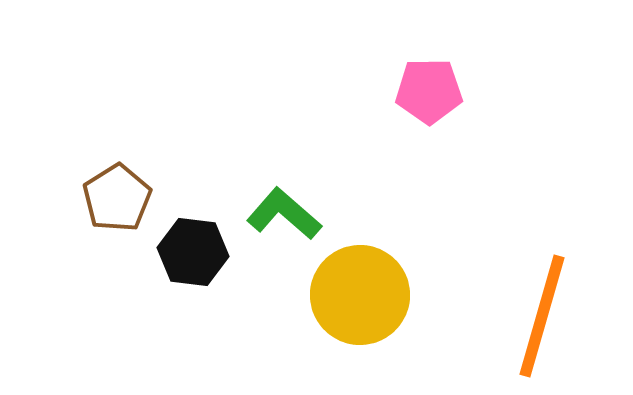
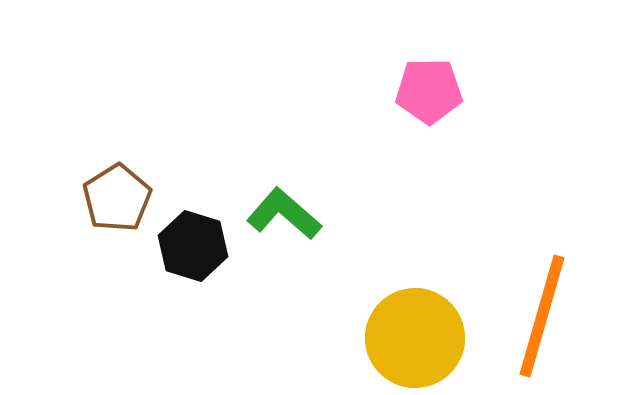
black hexagon: moved 6 px up; rotated 10 degrees clockwise
yellow circle: moved 55 px right, 43 px down
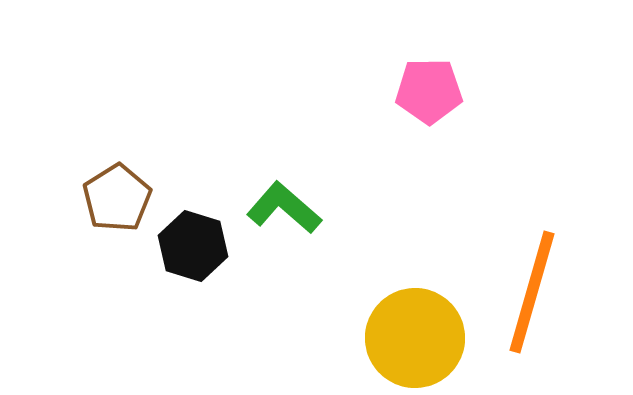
green L-shape: moved 6 px up
orange line: moved 10 px left, 24 px up
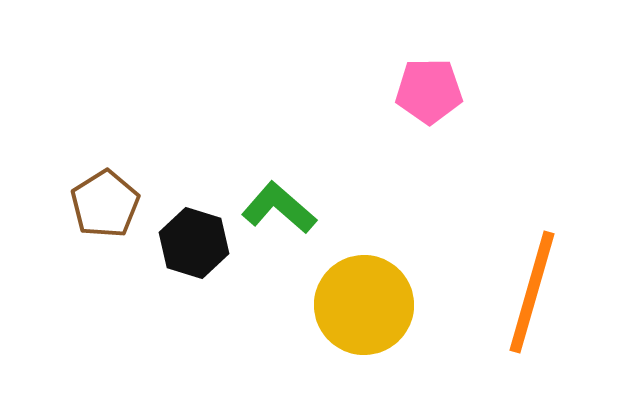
brown pentagon: moved 12 px left, 6 px down
green L-shape: moved 5 px left
black hexagon: moved 1 px right, 3 px up
yellow circle: moved 51 px left, 33 px up
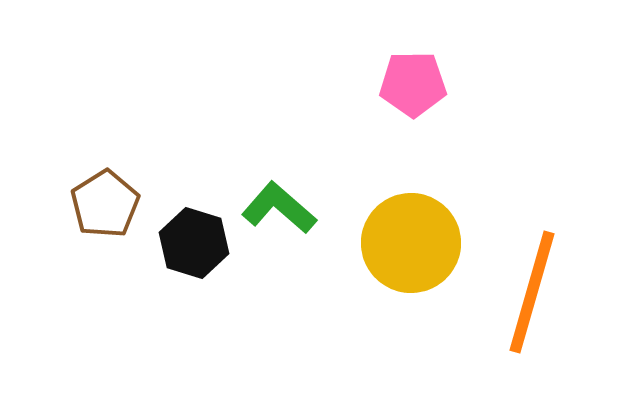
pink pentagon: moved 16 px left, 7 px up
yellow circle: moved 47 px right, 62 px up
